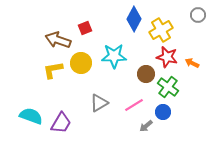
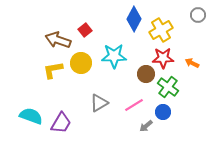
red square: moved 2 px down; rotated 16 degrees counterclockwise
red star: moved 4 px left, 1 px down; rotated 15 degrees counterclockwise
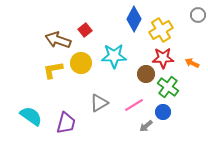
cyan semicircle: rotated 15 degrees clockwise
purple trapezoid: moved 5 px right; rotated 15 degrees counterclockwise
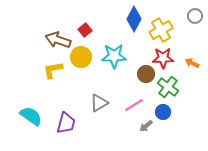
gray circle: moved 3 px left, 1 px down
yellow circle: moved 6 px up
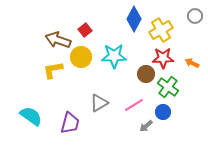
purple trapezoid: moved 4 px right
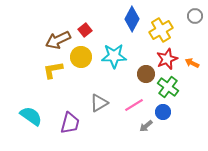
blue diamond: moved 2 px left
brown arrow: rotated 45 degrees counterclockwise
red star: moved 4 px right, 1 px down; rotated 20 degrees counterclockwise
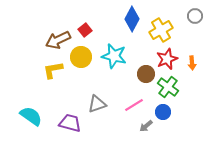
cyan star: rotated 15 degrees clockwise
orange arrow: rotated 120 degrees counterclockwise
gray triangle: moved 2 px left, 1 px down; rotated 12 degrees clockwise
purple trapezoid: rotated 90 degrees counterclockwise
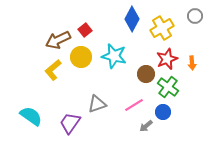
yellow cross: moved 1 px right, 2 px up
yellow L-shape: rotated 30 degrees counterclockwise
purple trapezoid: rotated 70 degrees counterclockwise
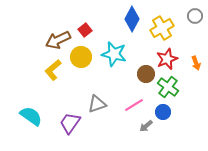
cyan star: moved 2 px up
orange arrow: moved 4 px right; rotated 16 degrees counterclockwise
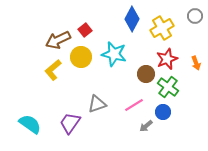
cyan semicircle: moved 1 px left, 8 px down
